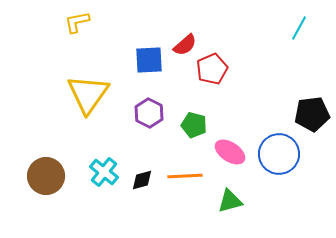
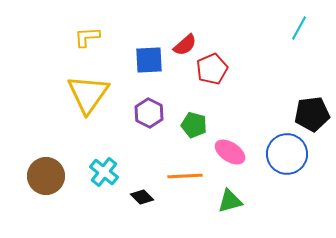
yellow L-shape: moved 10 px right, 15 px down; rotated 8 degrees clockwise
blue circle: moved 8 px right
black diamond: moved 17 px down; rotated 60 degrees clockwise
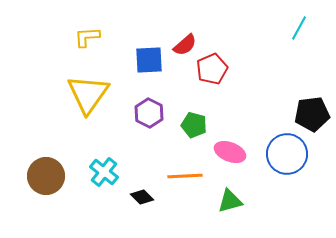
pink ellipse: rotated 12 degrees counterclockwise
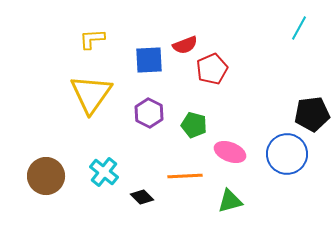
yellow L-shape: moved 5 px right, 2 px down
red semicircle: rotated 20 degrees clockwise
yellow triangle: moved 3 px right
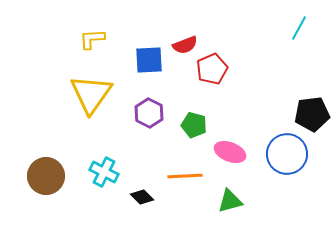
cyan cross: rotated 12 degrees counterclockwise
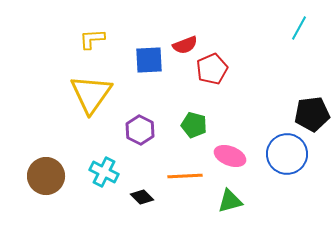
purple hexagon: moved 9 px left, 17 px down
pink ellipse: moved 4 px down
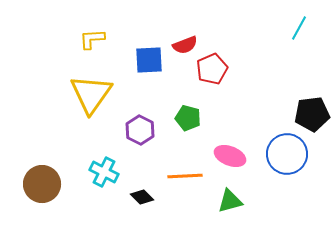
green pentagon: moved 6 px left, 7 px up
brown circle: moved 4 px left, 8 px down
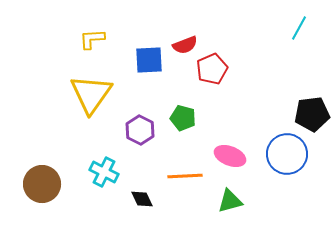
green pentagon: moved 5 px left
black diamond: moved 2 px down; rotated 20 degrees clockwise
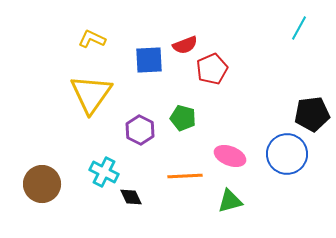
yellow L-shape: rotated 28 degrees clockwise
black diamond: moved 11 px left, 2 px up
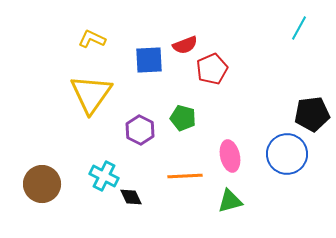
pink ellipse: rotated 56 degrees clockwise
cyan cross: moved 4 px down
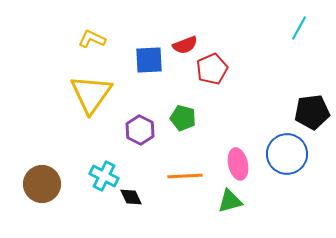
black pentagon: moved 2 px up
pink ellipse: moved 8 px right, 8 px down
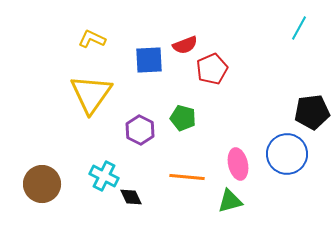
orange line: moved 2 px right, 1 px down; rotated 8 degrees clockwise
